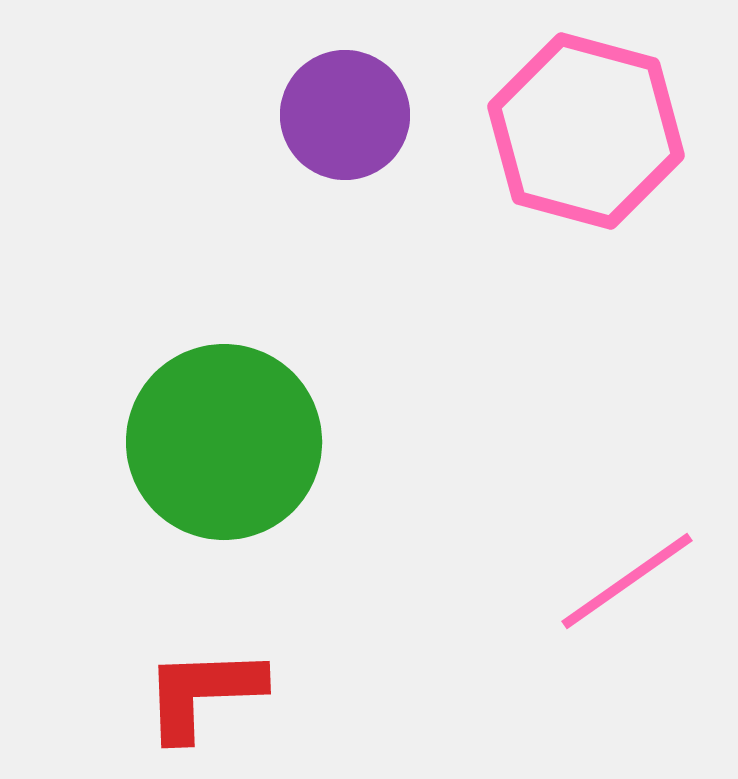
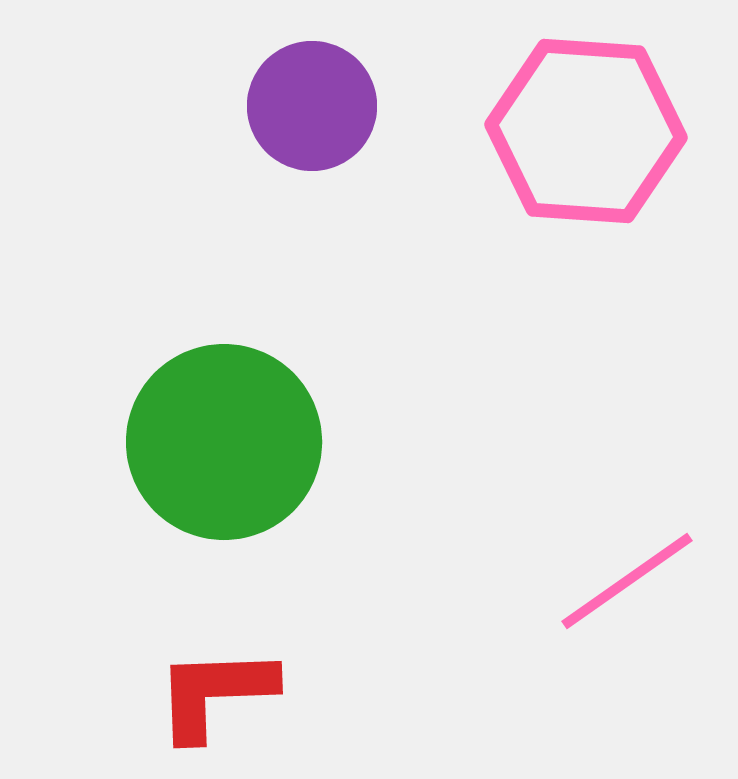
purple circle: moved 33 px left, 9 px up
pink hexagon: rotated 11 degrees counterclockwise
red L-shape: moved 12 px right
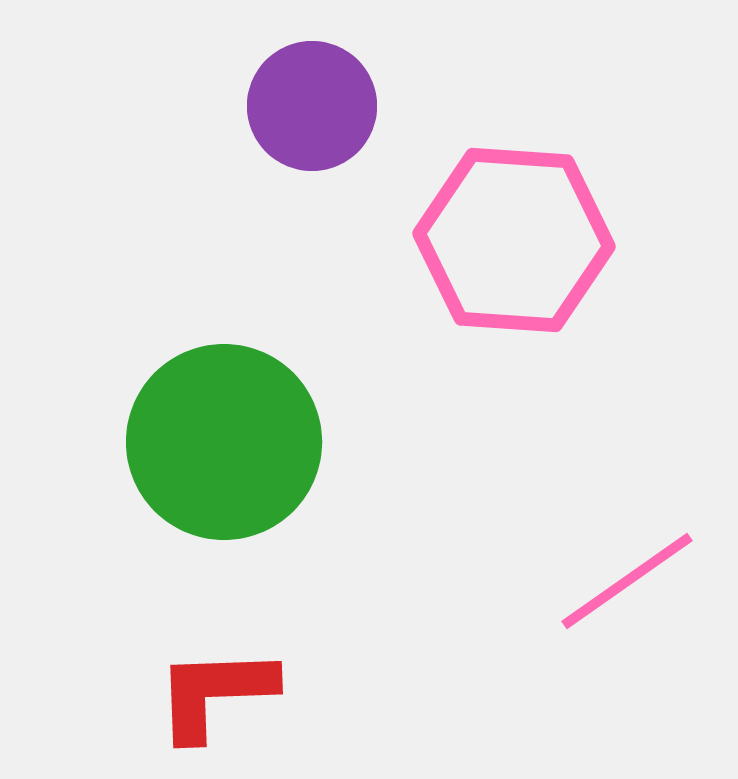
pink hexagon: moved 72 px left, 109 px down
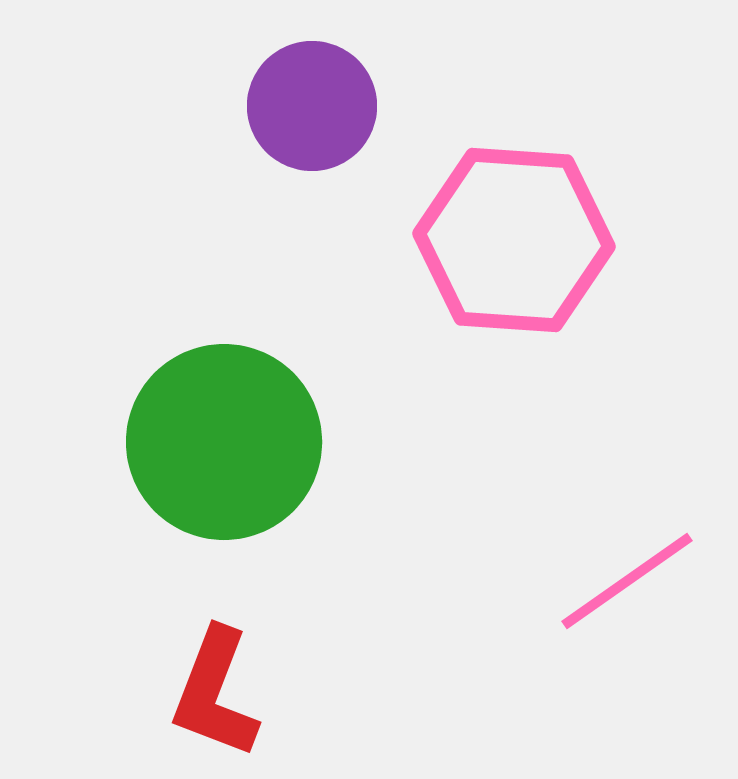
red L-shape: rotated 67 degrees counterclockwise
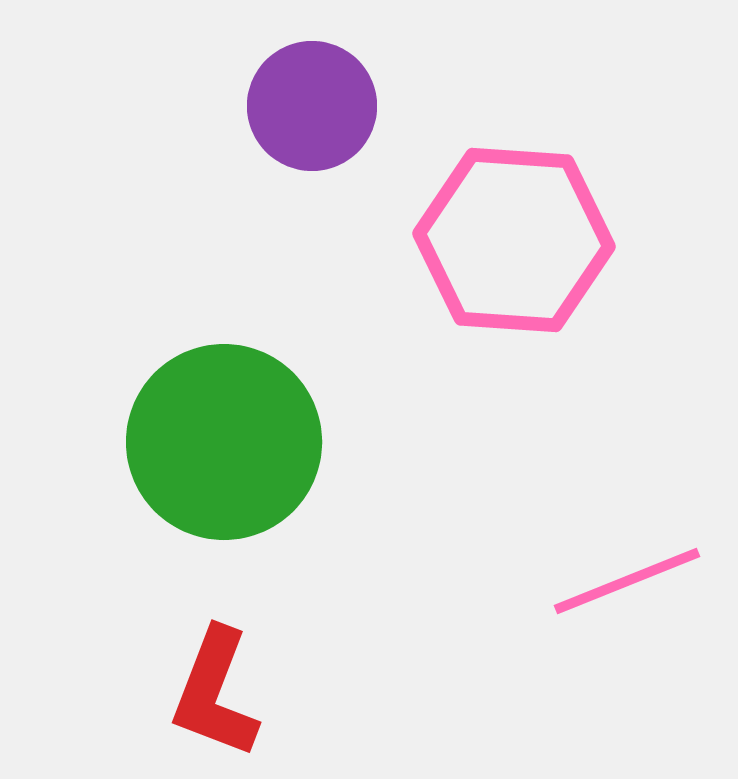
pink line: rotated 13 degrees clockwise
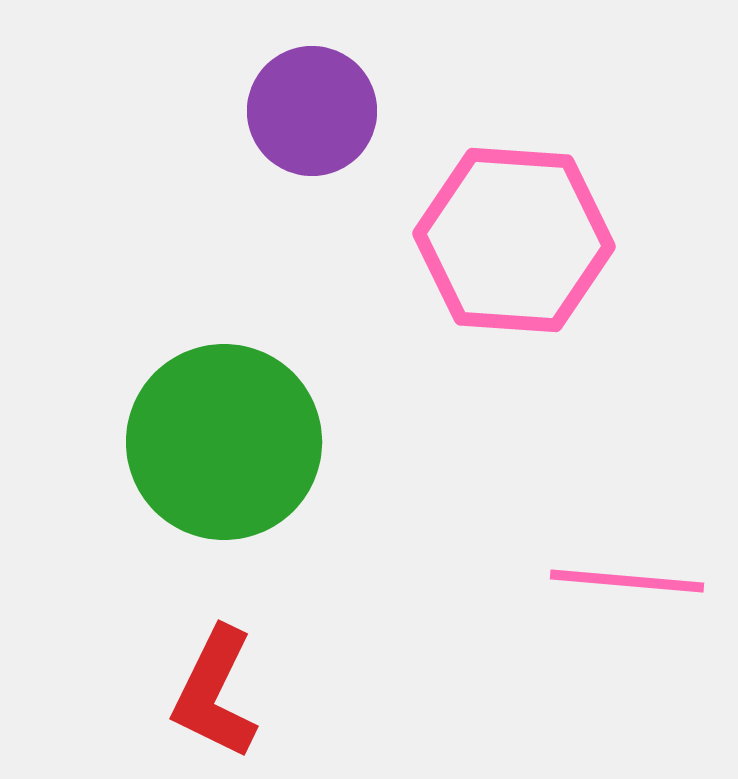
purple circle: moved 5 px down
pink line: rotated 27 degrees clockwise
red L-shape: rotated 5 degrees clockwise
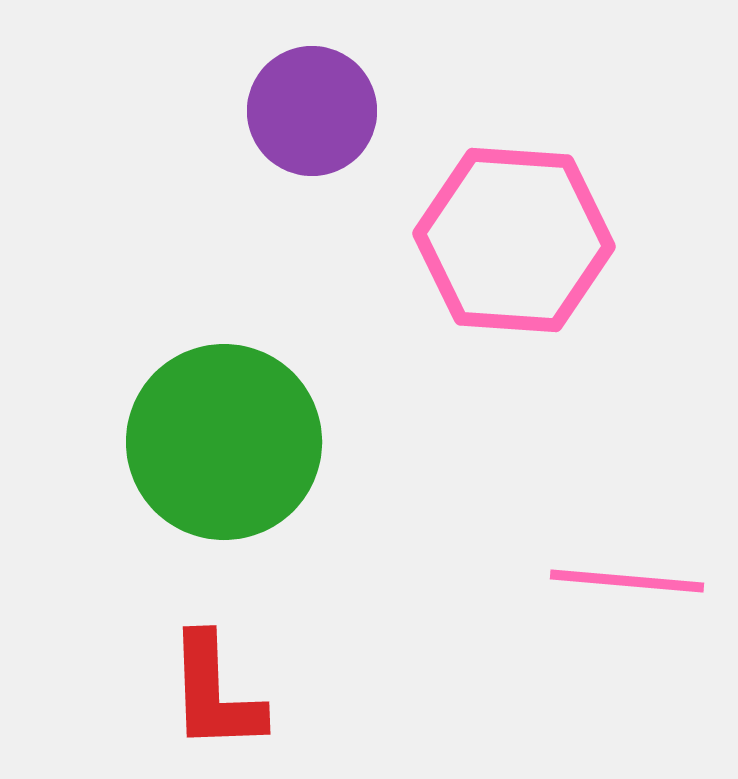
red L-shape: rotated 28 degrees counterclockwise
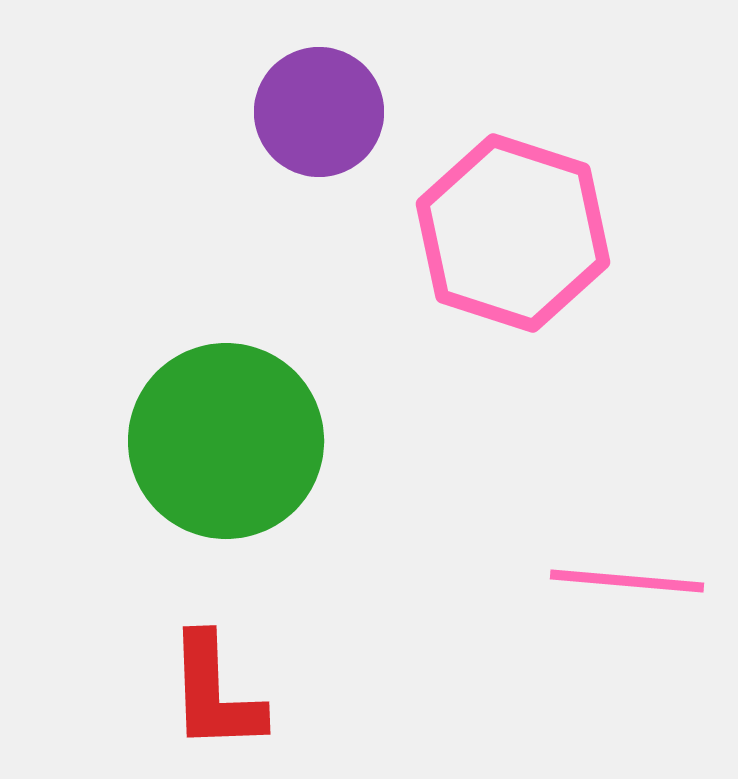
purple circle: moved 7 px right, 1 px down
pink hexagon: moved 1 px left, 7 px up; rotated 14 degrees clockwise
green circle: moved 2 px right, 1 px up
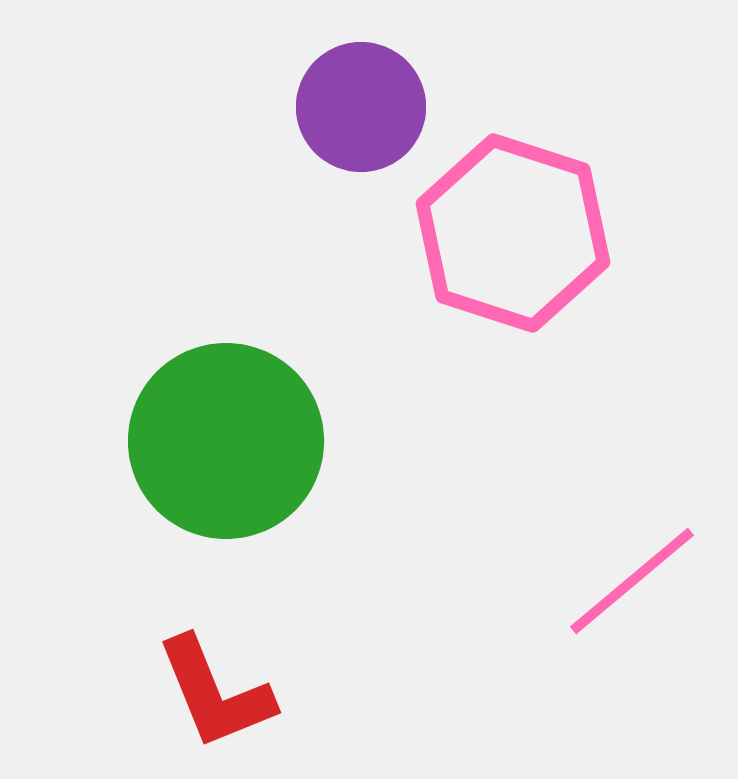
purple circle: moved 42 px right, 5 px up
pink line: moved 5 px right; rotated 45 degrees counterclockwise
red L-shape: rotated 20 degrees counterclockwise
